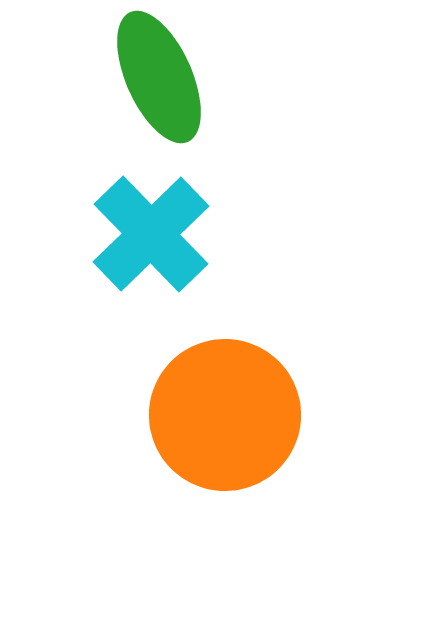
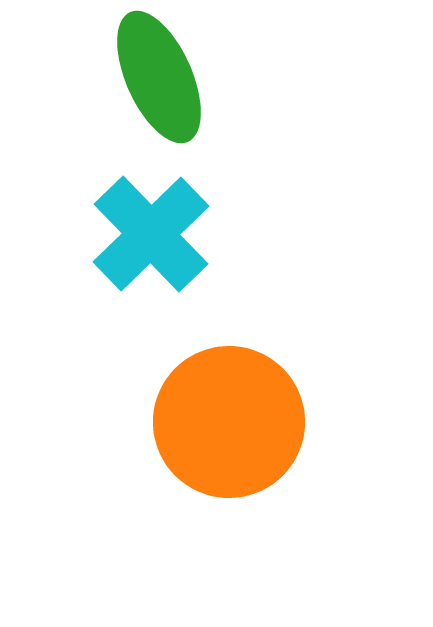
orange circle: moved 4 px right, 7 px down
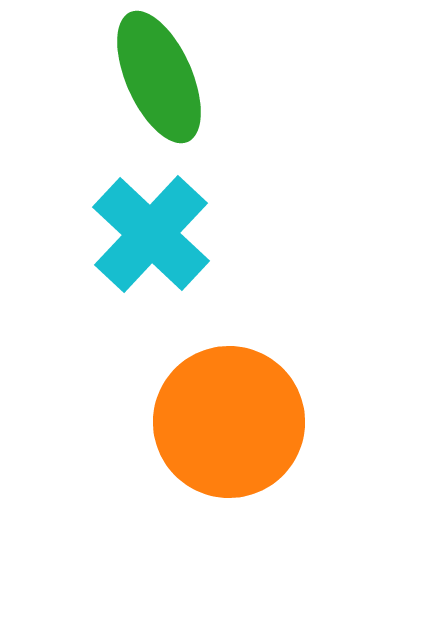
cyan cross: rotated 3 degrees counterclockwise
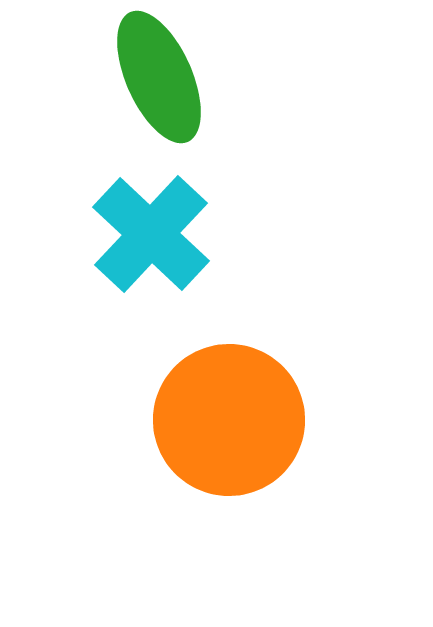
orange circle: moved 2 px up
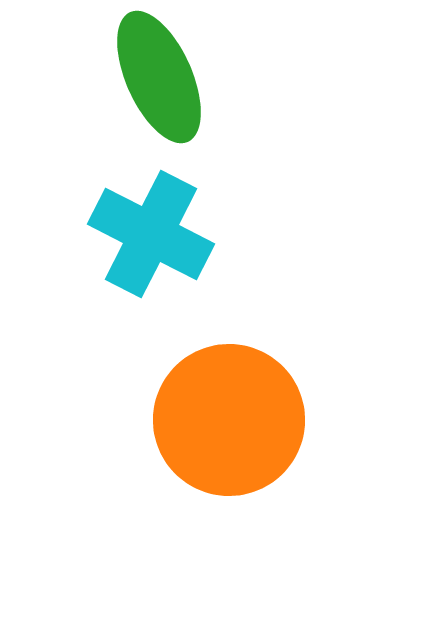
cyan cross: rotated 16 degrees counterclockwise
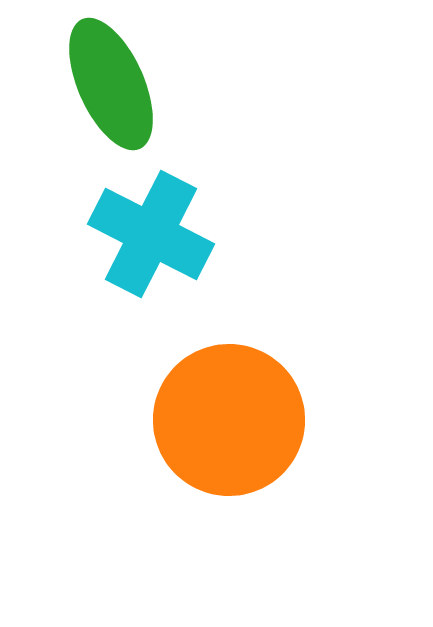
green ellipse: moved 48 px left, 7 px down
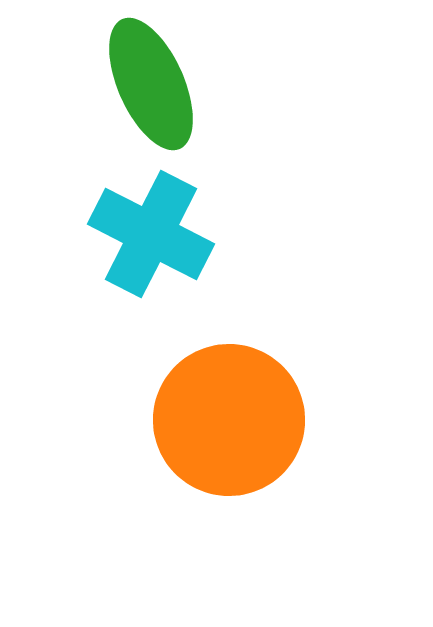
green ellipse: moved 40 px right
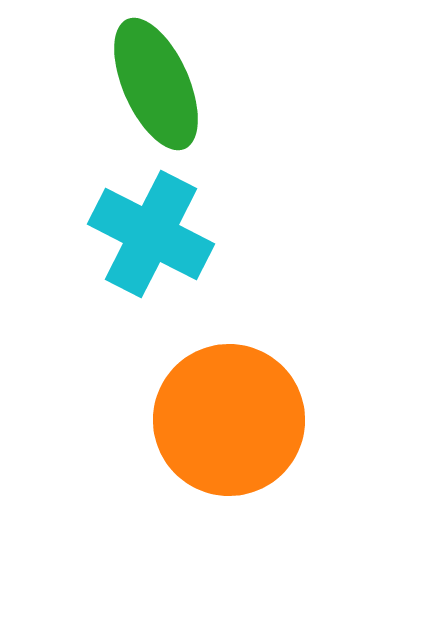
green ellipse: moved 5 px right
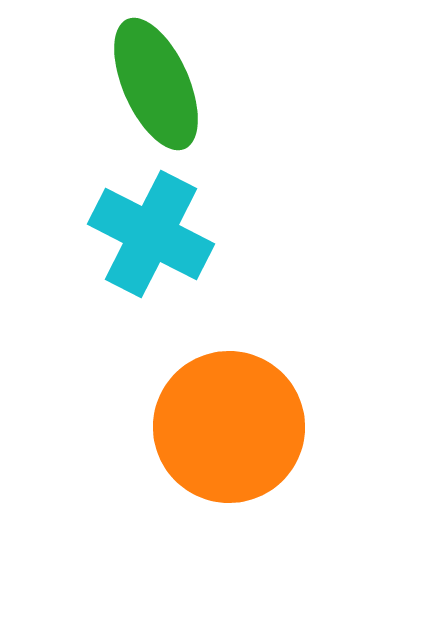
orange circle: moved 7 px down
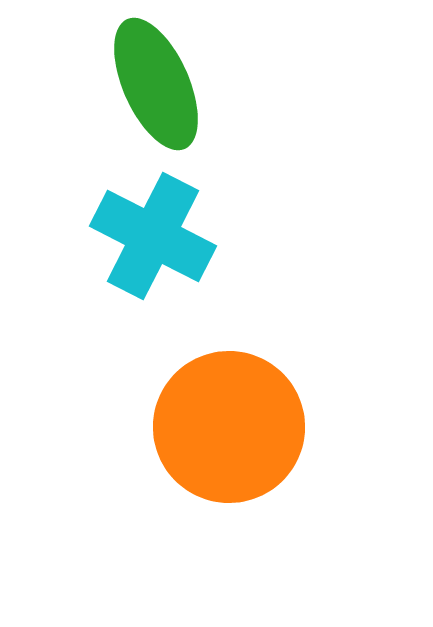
cyan cross: moved 2 px right, 2 px down
